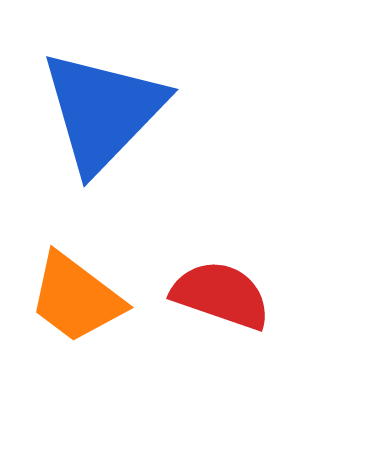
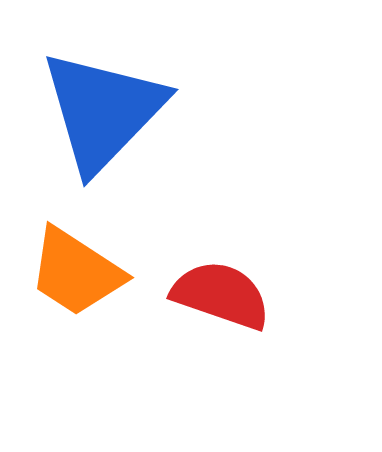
orange trapezoid: moved 26 px up; rotated 4 degrees counterclockwise
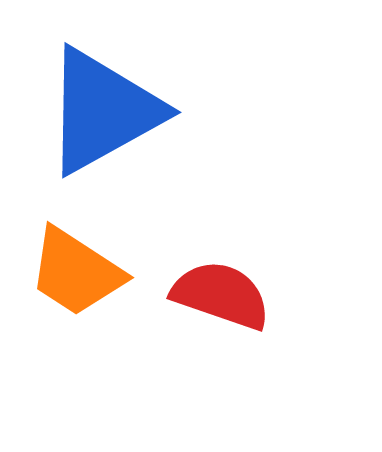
blue triangle: rotated 17 degrees clockwise
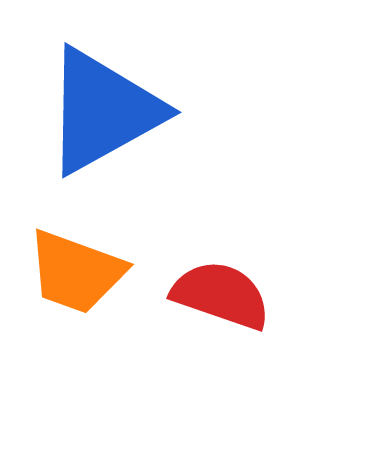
orange trapezoid: rotated 13 degrees counterclockwise
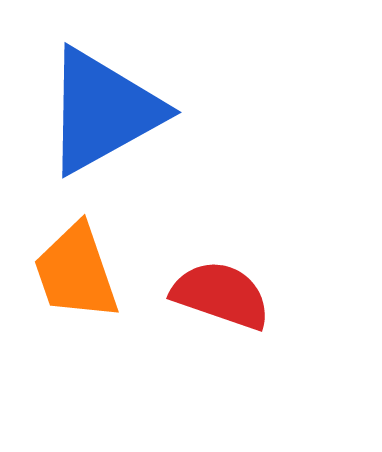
orange trapezoid: rotated 51 degrees clockwise
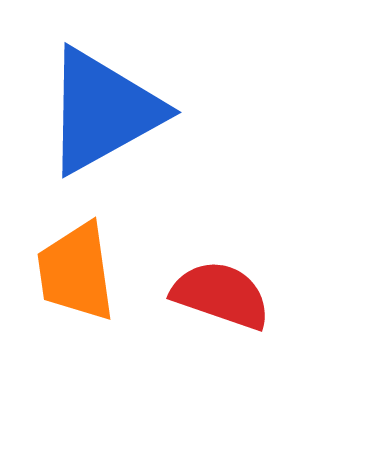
orange trapezoid: rotated 11 degrees clockwise
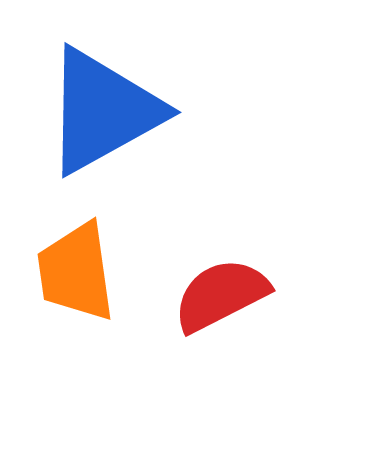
red semicircle: rotated 46 degrees counterclockwise
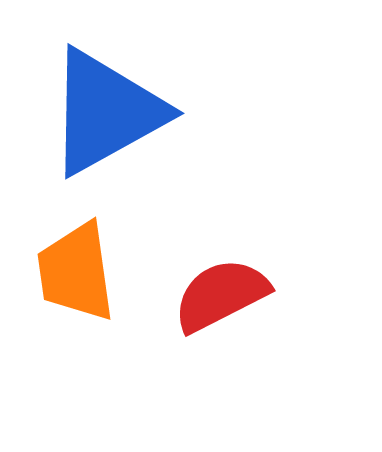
blue triangle: moved 3 px right, 1 px down
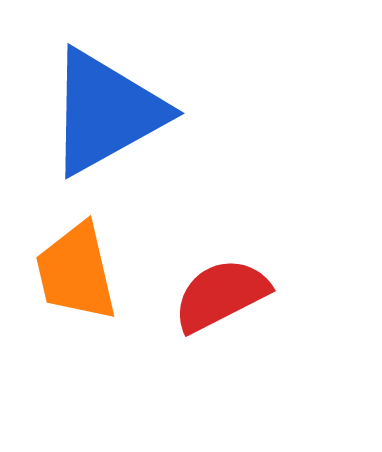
orange trapezoid: rotated 5 degrees counterclockwise
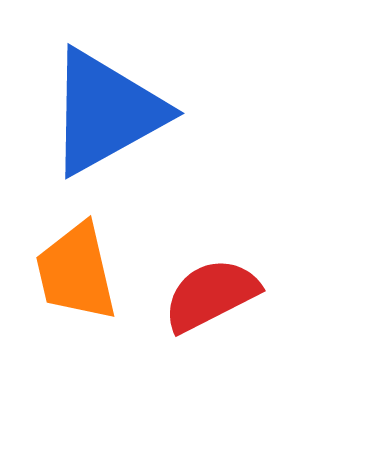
red semicircle: moved 10 px left
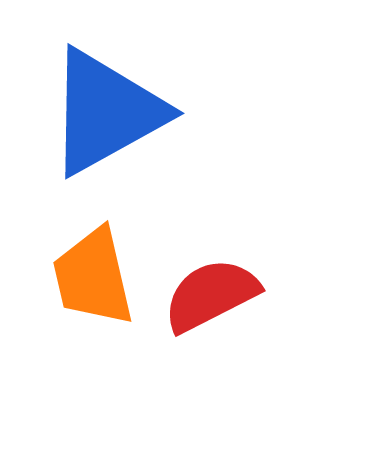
orange trapezoid: moved 17 px right, 5 px down
